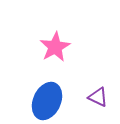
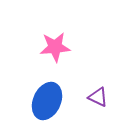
pink star: rotated 24 degrees clockwise
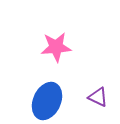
pink star: moved 1 px right
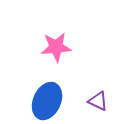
purple triangle: moved 4 px down
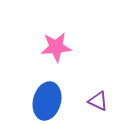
blue ellipse: rotated 9 degrees counterclockwise
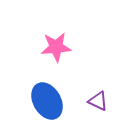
blue ellipse: rotated 45 degrees counterclockwise
